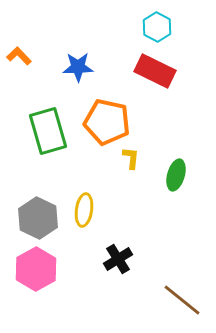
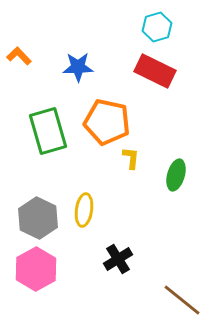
cyan hexagon: rotated 16 degrees clockwise
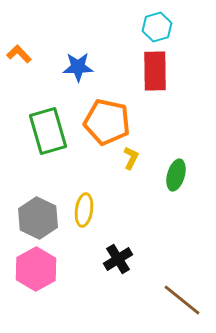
orange L-shape: moved 2 px up
red rectangle: rotated 63 degrees clockwise
yellow L-shape: rotated 20 degrees clockwise
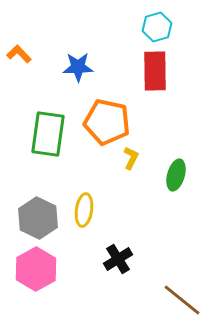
green rectangle: moved 3 px down; rotated 24 degrees clockwise
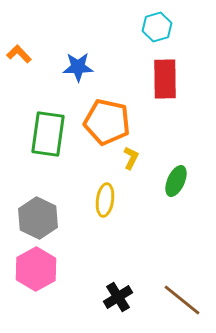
red rectangle: moved 10 px right, 8 px down
green ellipse: moved 6 px down; rotated 8 degrees clockwise
yellow ellipse: moved 21 px right, 10 px up
black cross: moved 38 px down
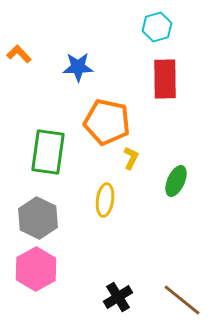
green rectangle: moved 18 px down
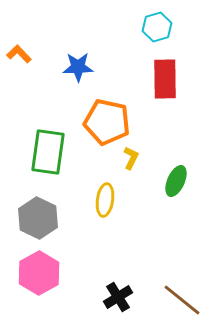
pink hexagon: moved 3 px right, 4 px down
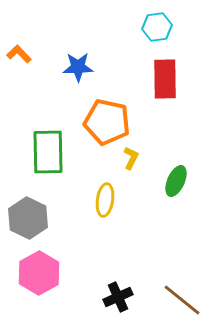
cyan hexagon: rotated 8 degrees clockwise
green rectangle: rotated 9 degrees counterclockwise
gray hexagon: moved 10 px left
black cross: rotated 8 degrees clockwise
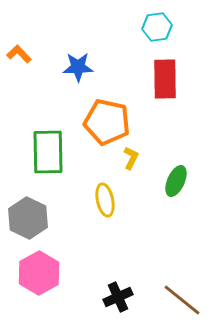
yellow ellipse: rotated 20 degrees counterclockwise
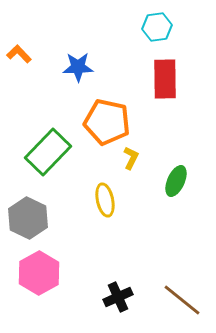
green rectangle: rotated 45 degrees clockwise
